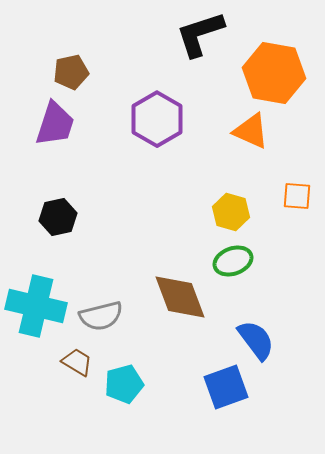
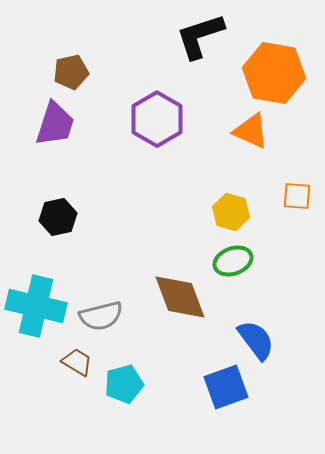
black L-shape: moved 2 px down
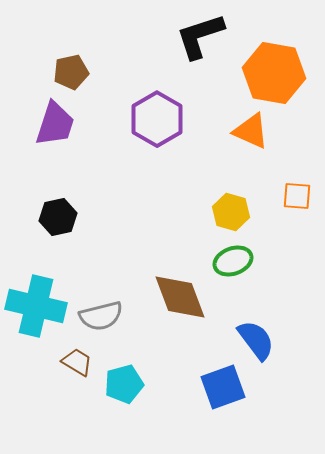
blue square: moved 3 px left
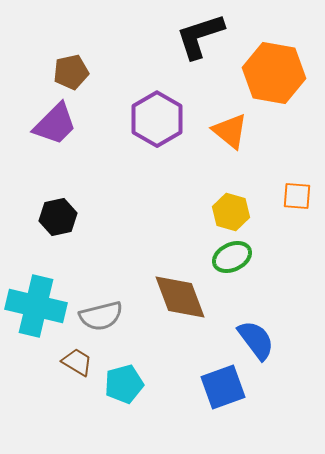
purple trapezoid: rotated 27 degrees clockwise
orange triangle: moved 21 px left; rotated 15 degrees clockwise
green ellipse: moved 1 px left, 4 px up; rotated 6 degrees counterclockwise
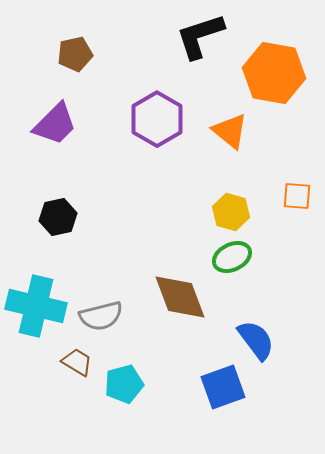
brown pentagon: moved 4 px right, 18 px up
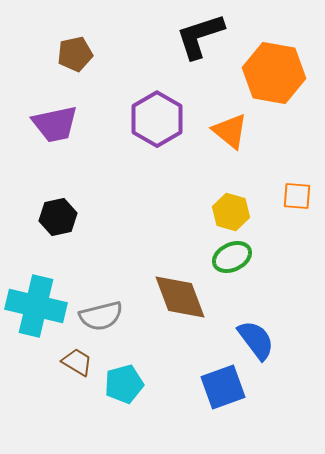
purple trapezoid: rotated 33 degrees clockwise
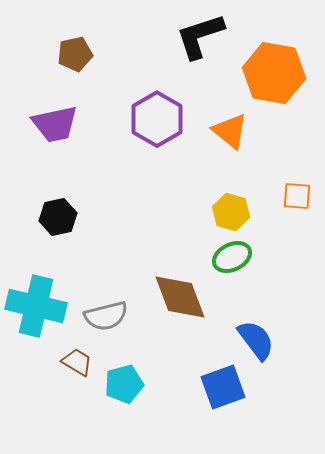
gray semicircle: moved 5 px right
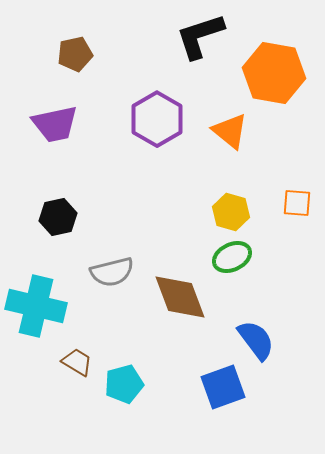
orange square: moved 7 px down
gray semicircle: moved 6 px right, 44 px up
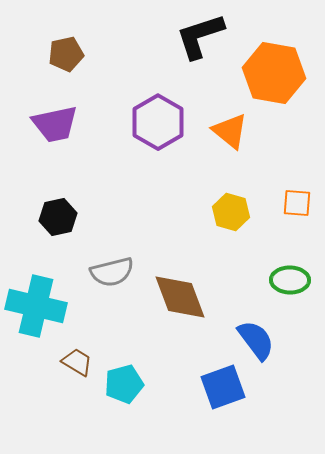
brown pentagon: moved 9 px left
purple hexagon: moved 1 px right, 3 px down
green ellipse: moved 58 px right, 23 px down; rotated 27 degrees clockwise
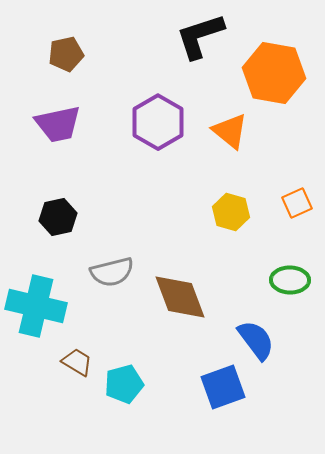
purple trapezoid: moved 3 px right
orange square: rotated 28 degrees counterclockwise
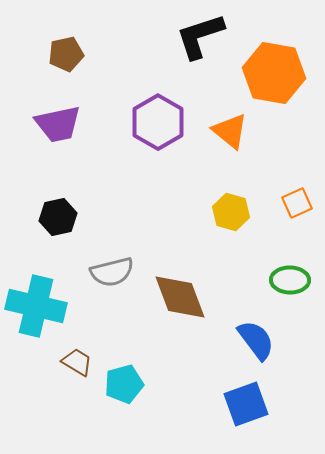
blue square: moved 23 px right, 17 px down
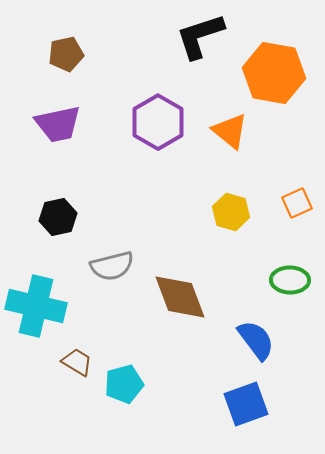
gray semicircle: moved 6 px up
